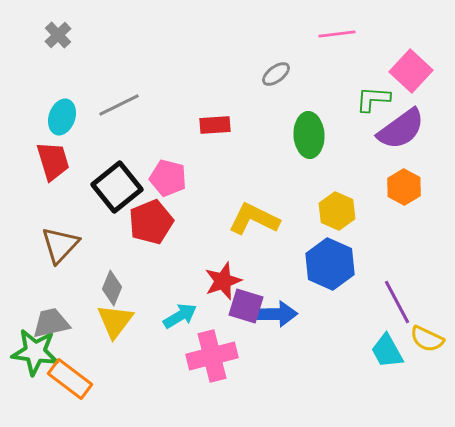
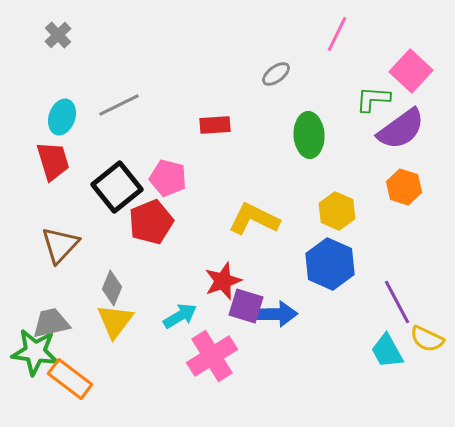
pink line: rotated 57 degrees counterclockwise
orange hexagon: rotated 12 degrees counterclockwise
pink cross: rotated 18 degrees counterclockwise
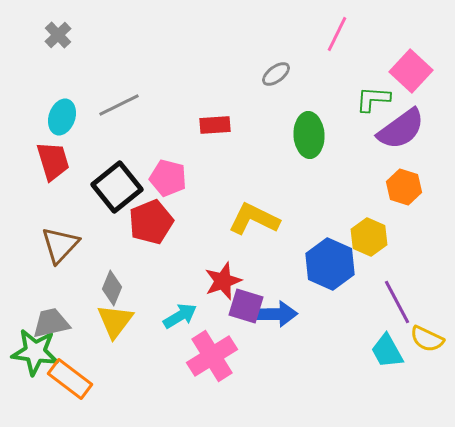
yellow hexagon: moved 32 px right, 26 px down
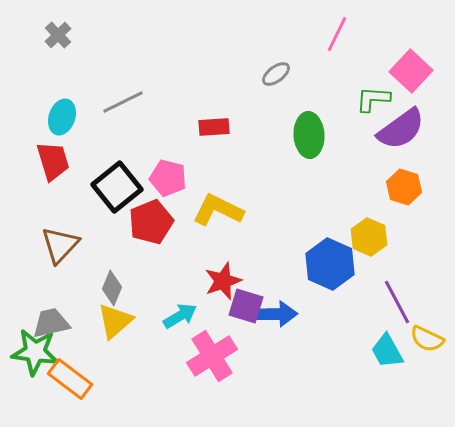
gray line: moved 4 px right, 3 px up
red rectangle: moved 1 px left, 2 px down
yellow L-shape: moved 36 px left, 9 px up
yellow triangle: rotated 12 degrees clockwise
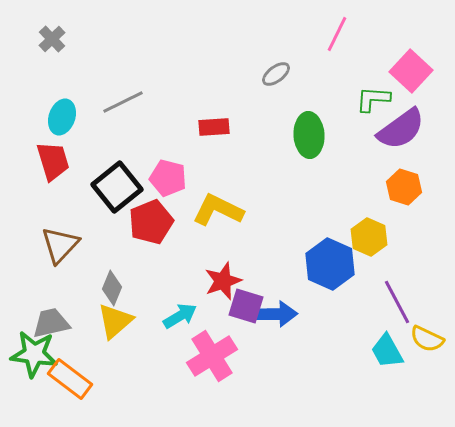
gray cross: moved 6 px left, 4 px down
green star: moved 1 px left, 2 px down
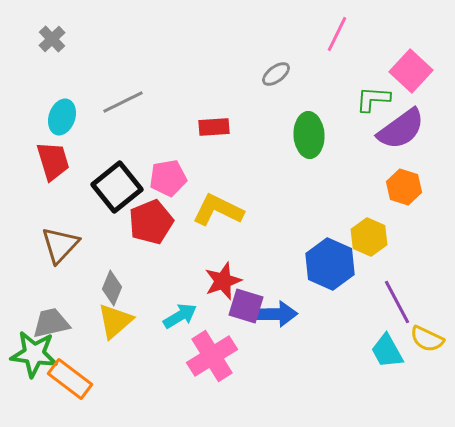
pink pentagon: rotated 24 degrees counterclockwise
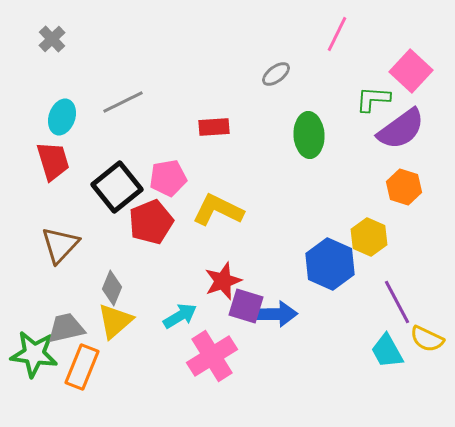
gray trapezoid: moved 15 px right, 5 px down
orange rectangle: moved 12 px right, 12 px up; rotated 75 degrees clockwise
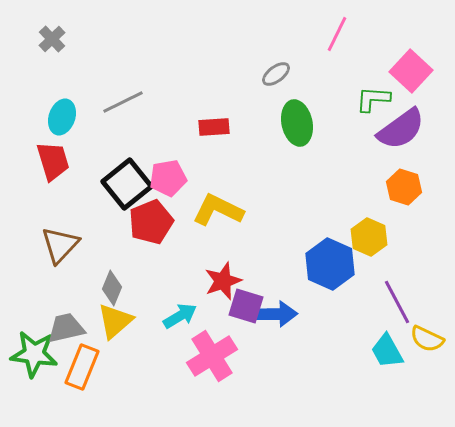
green ellipse: moved 12 px left, 12 px up; rotated 9 degrees counterclockwise
black square: moved 10 px right, 3 px up
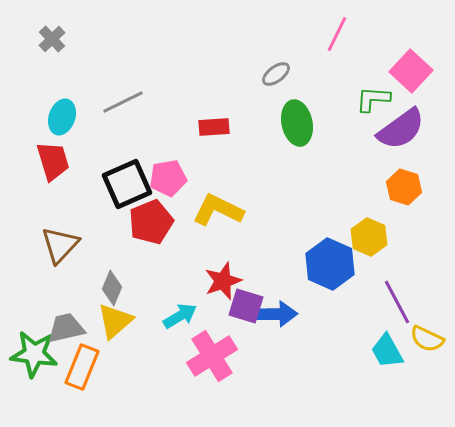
black square: rotated 15 degrees clockwise
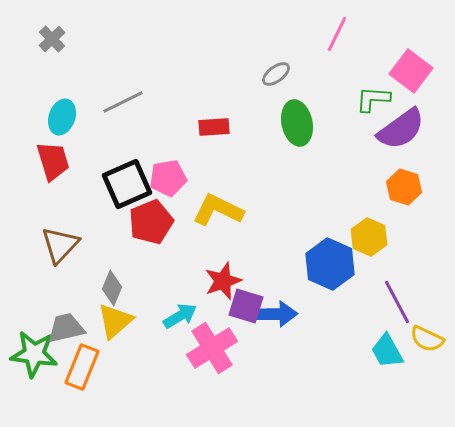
pink square: rotated 6 degrees counterclockwise
pink cross: moved 8 px up
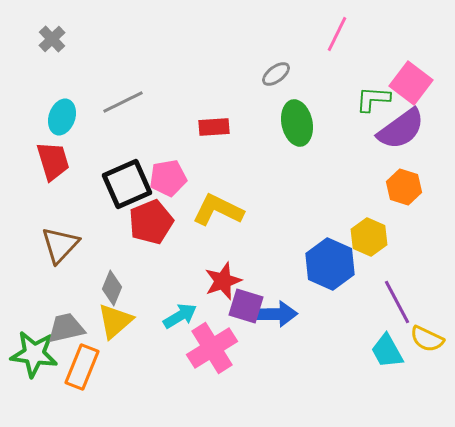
pink square: moved 12 px down
